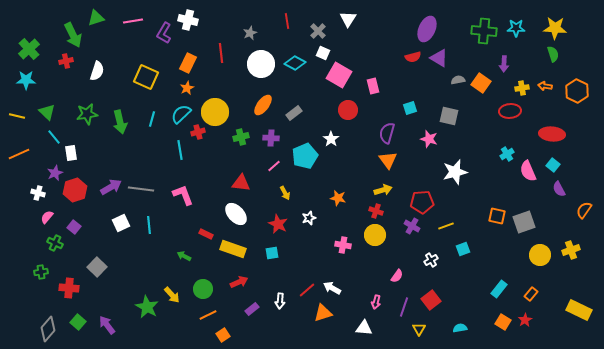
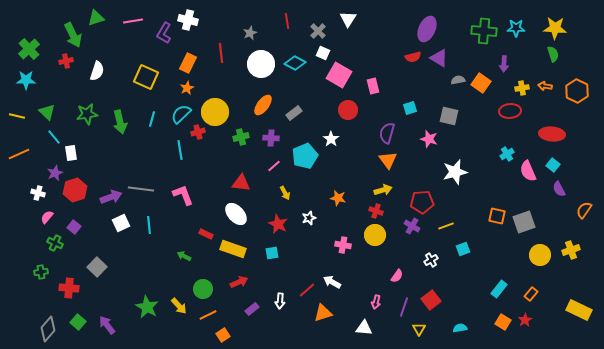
purple arrow at (111, 187): moved 10 px down; rotated 10 degrees clockwise
white arrow at (332, 288): moved 6 px up
yellow arrow at (172, 295): moved 7 px right, 11 px down
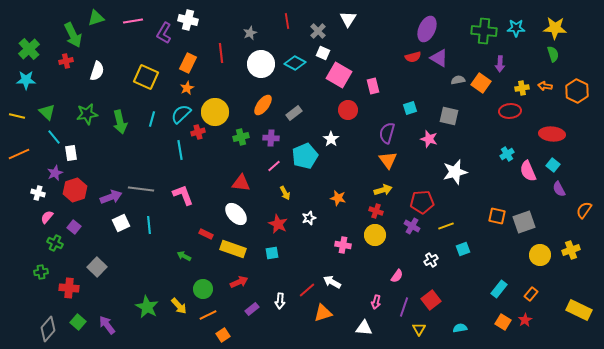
purple arrow at (504, 64): moved 4 px left
